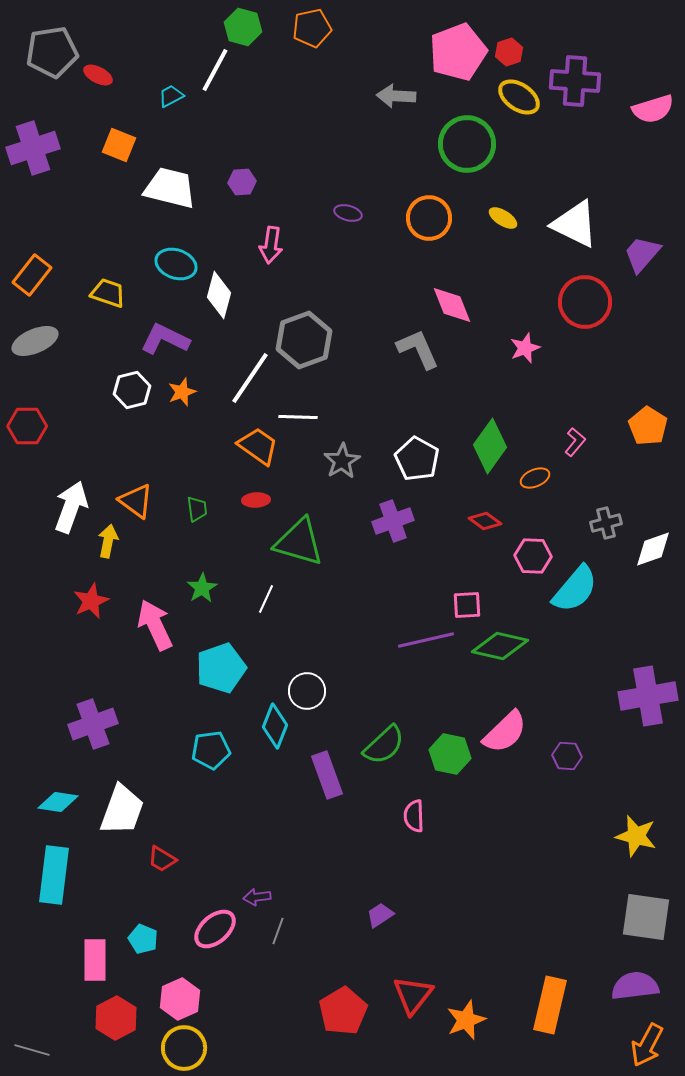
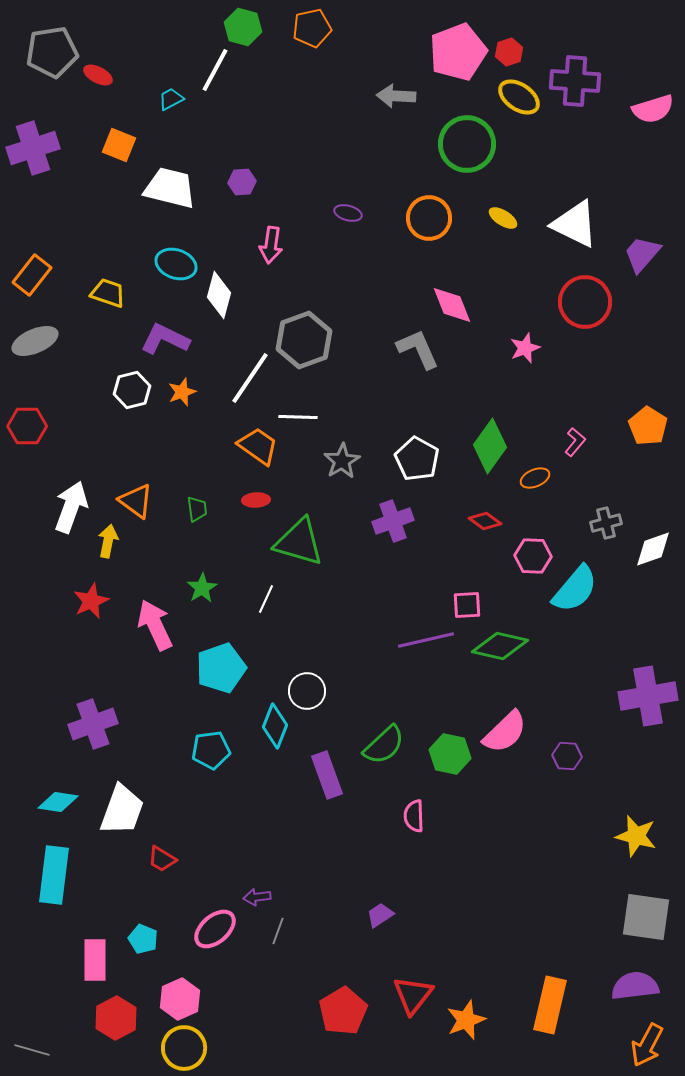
cyan trapezoid at (171, 96): moved 3 px down
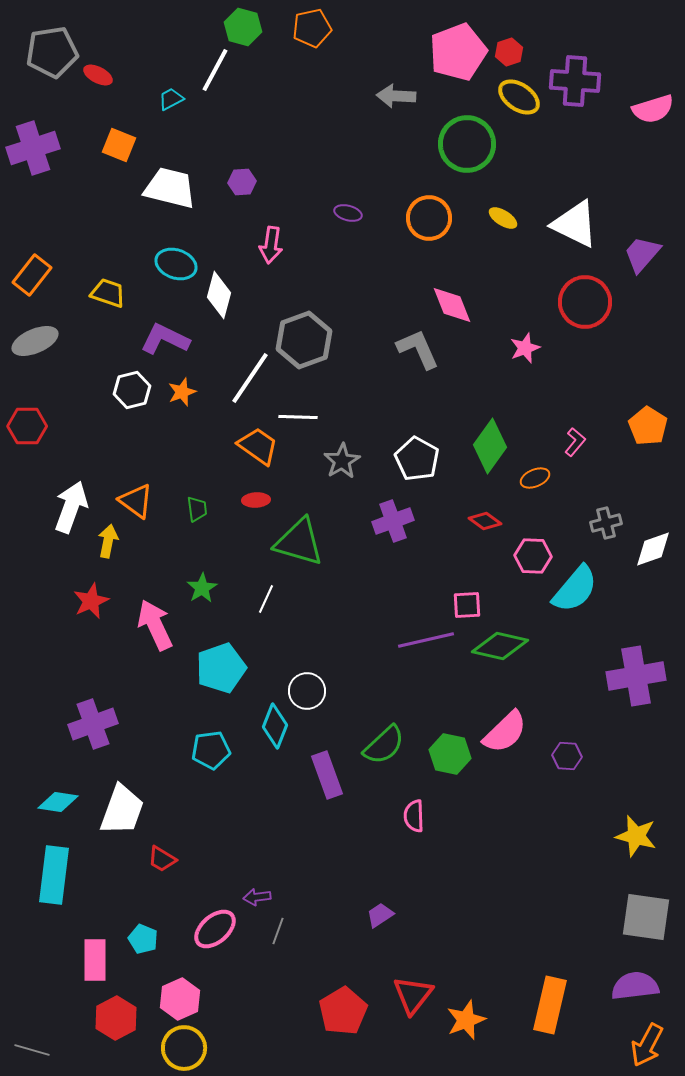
purple cross at (648, 696): moved 12 px left, 20 px up
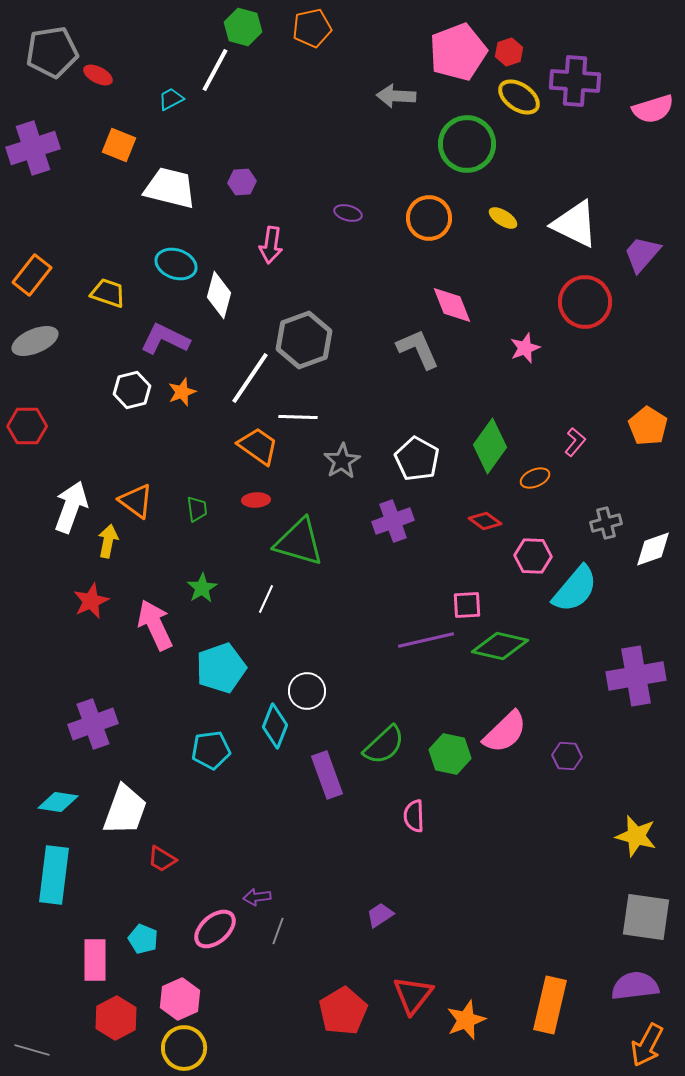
white trapezoid at (122, 810): moved 3 px right
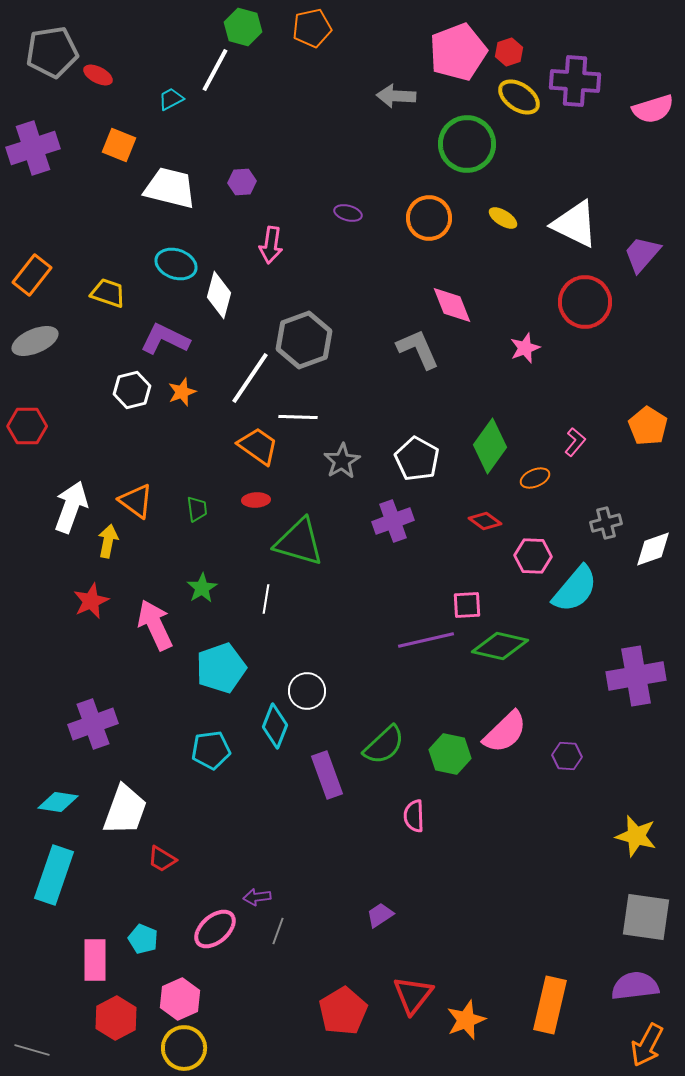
white line at (266, 599): rotated 16 degrees counterclockwise
cyan rectangle at (54, 875): rotated 12 degrees clockwise
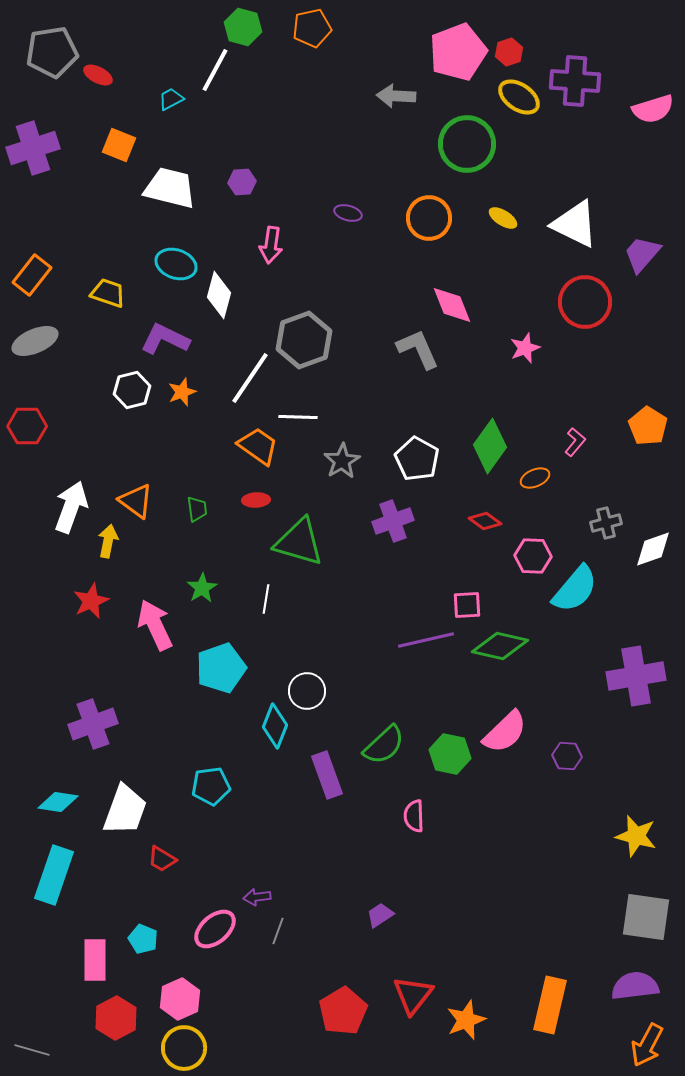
cyan pentagon at (211, 750): moved 36 px down
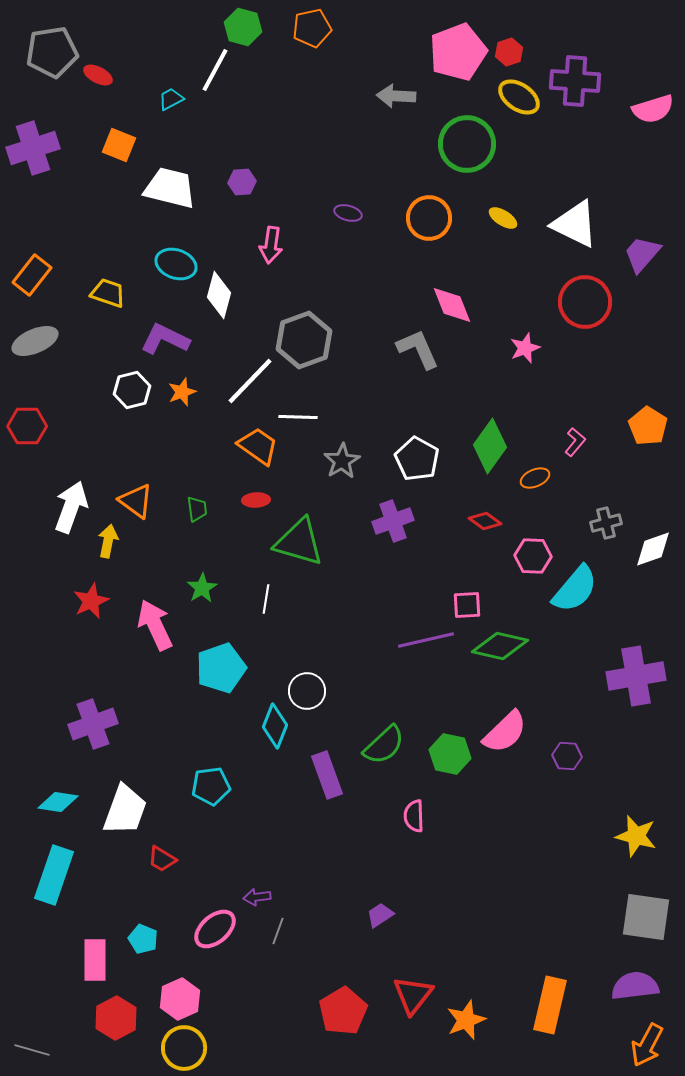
white line at (250, 378): moved 3 px down; rotated 10 degrees clockwise
